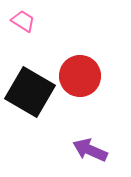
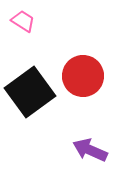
red circle: moved 3 px right
black square: rotated 24 degrees clockwise
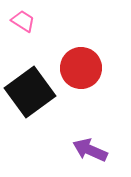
red circle: moved 2 px left, 8 px up
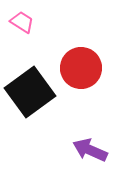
pink trapezoid: moved 1 px left, 1 px down
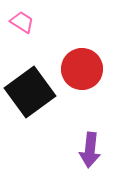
red circle: moved 1 px right, 1 px down
purple arrow: rotated 108 degrees counterclockwise
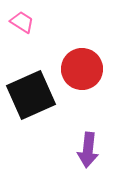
black square: moved 1 px right, 3 px down; rotated 12 degrees clockwise
purple arrow: moved 2 px left
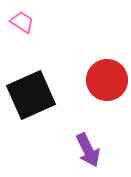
red circle: moved 25 px right, 11 px down
purple arrow: rotated 32 degrees counterclockwise
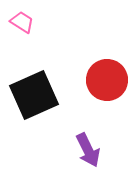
black square: moved 3 px right
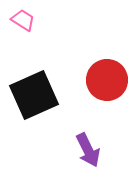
pink trapezoid: moved 1 px right, 2 px up
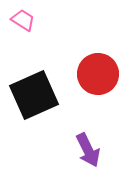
red circle: moved 9 px left, 6 px up
